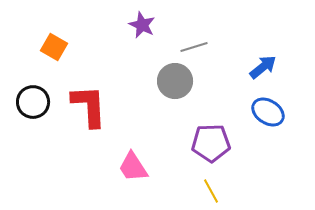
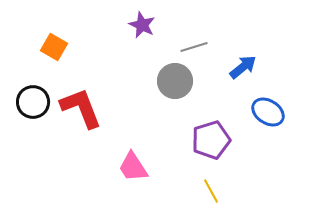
blue arrow: moved 20 px left
red L-shape: moved 8 px left, 2 px down; rotated 18 degrees counterclockwise
purple pentagon: moved 3 px up; rotated 15 degrees counterclockwise
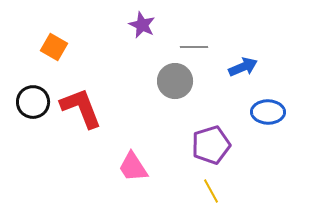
gray line: rotated 16 degrees clockwise
blue arrow: rotated 16 degrees clockwise
blue ellipse: rotated 32 degrees counterclockwise
purple pentagon: moved 5 px down
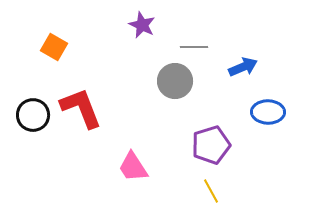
black circle: moved 13 px down
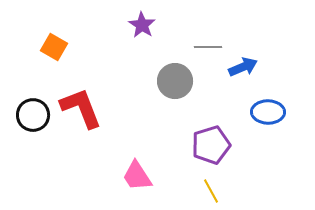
purple star: rotated 8 degrees clockwise
gray line: moved 14 px right
pink trapezoid: moved 4 px right, 9 px down
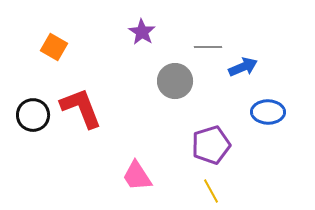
purple star: moved 7 px down
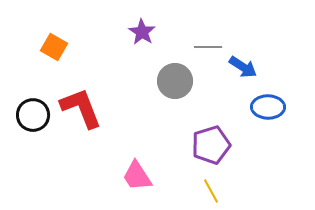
blue arrow: rotated 56 degrees clockwise
blue ellipse: moved 5 px up
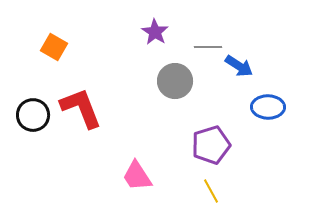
purple star: moved 13 px right
blue arrow: moved 4 px left, 1 px up
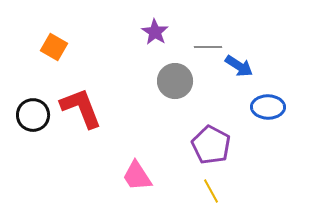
purple pentagon: rotated 27 degrees counterclockwise
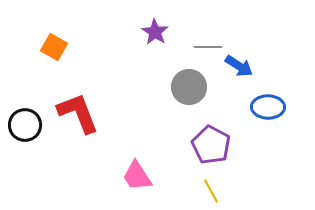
gray circle: moved 14 px right, 6 px down
red L-shape: moved 3 px left, 5 px down
black circle: moved 8 px left, 10 px down
